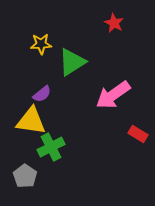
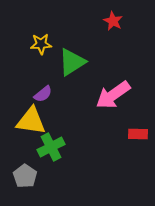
red star: moved 1 px left, 2 px up
purple semicircle: moved 1 px right
red rectangle: rotated 30 degrees counterclockwise
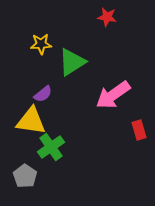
red star: moved 6 px left, 4 px up; rotated 18 degrees counterclockwise
red rectangle: moved 1 px right, 4 px up; rotated 72 degrees clockwise
green cross: rotated 8 degrees counterclockwise
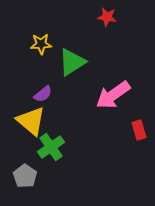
yellow triangle: rotated 32 degrees clockwise
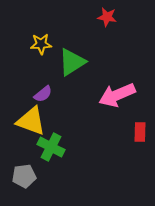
pink arrow: moved 4 px right; rotated 12 degrees clockwise
yellow triangle: rotated 20 degrees counterclockwise
red rectangle: moved 1 px right, 2 px down; rotated 18 degrees clockwise
green cross: rotated 28 degrees counterclockwise
gray pentagon: moved 1 px left; rotated 30 degrees clockwise
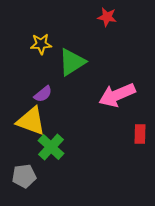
red rectangle: moved 2 px down
green cross: rotated 16 degrees clockwise
